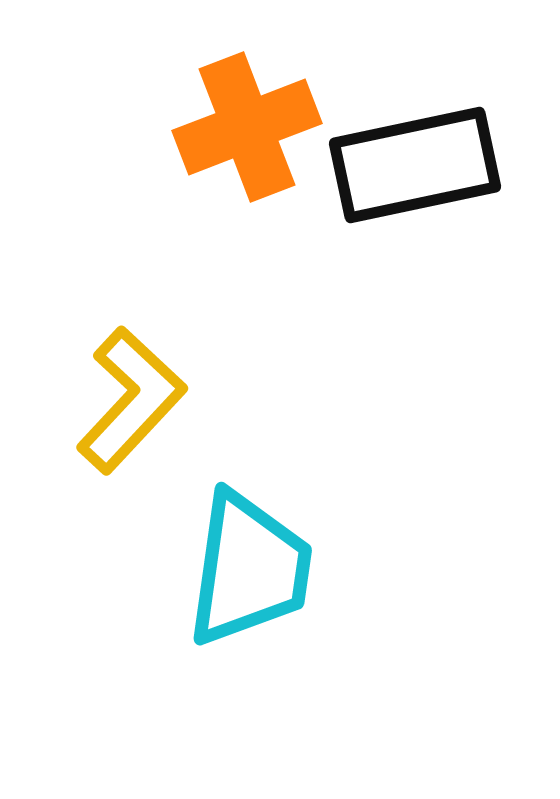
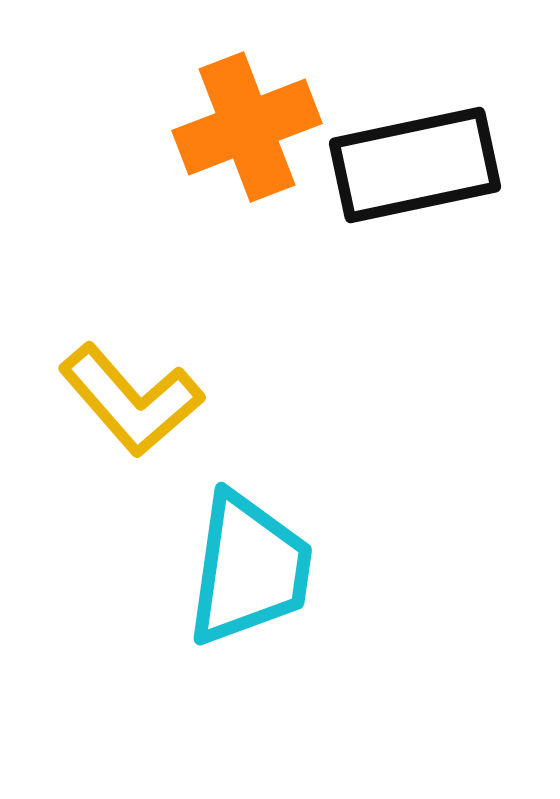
yellow L-shape: rotated 96 degrees clockwise
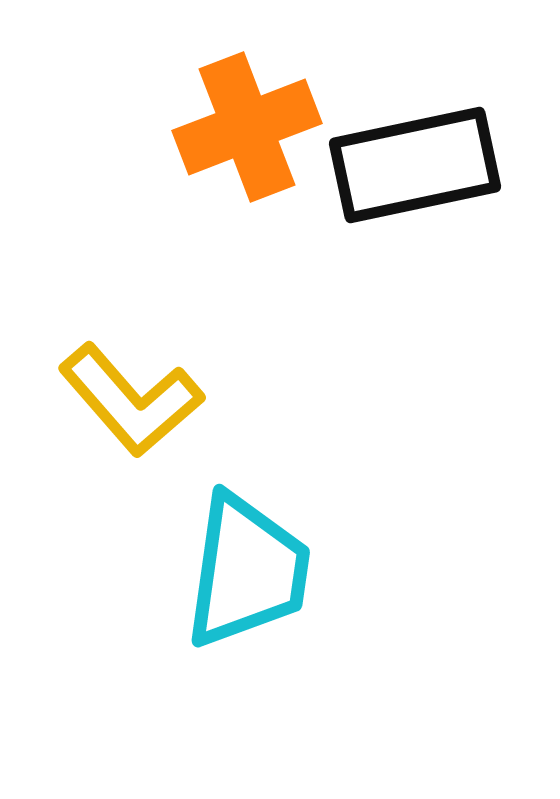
cyan trapezoid: moved 2 px left, 2 px down
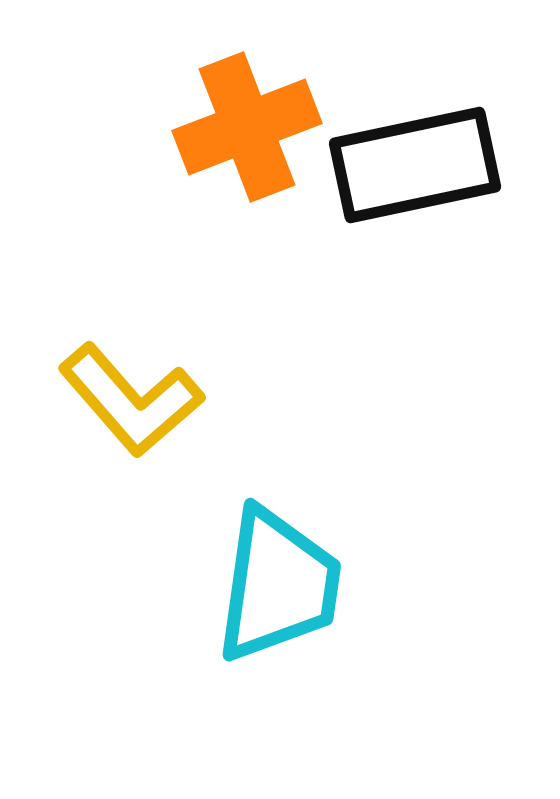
cyan trapezoid: moved 31 px right, 14 px down
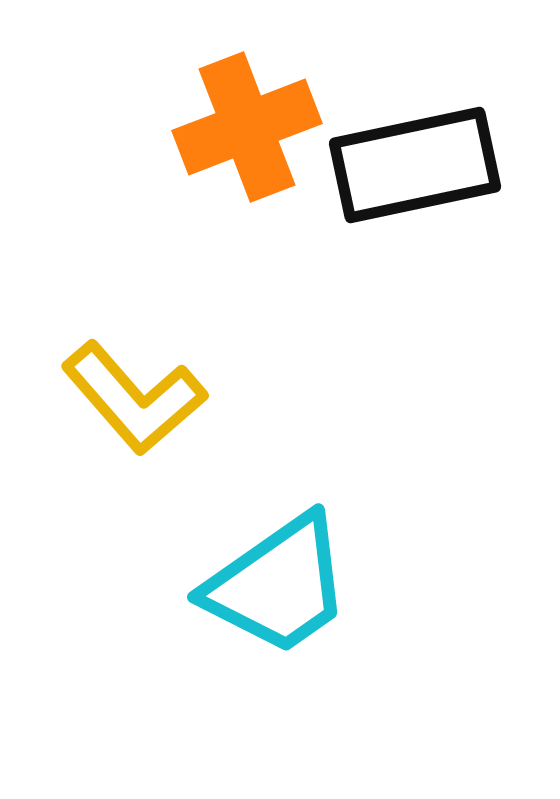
yellow L-shape: moved 3 px right, 2 px up
cyan trapezoid: rotated 47 degrees clockwise
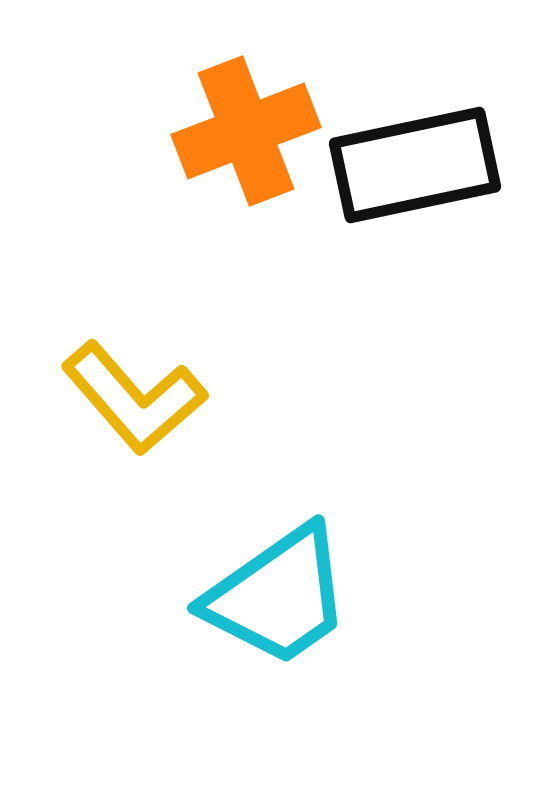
orange cross: moved 1 px left, 4 px down
cyan trapezoid: moved 11 px down
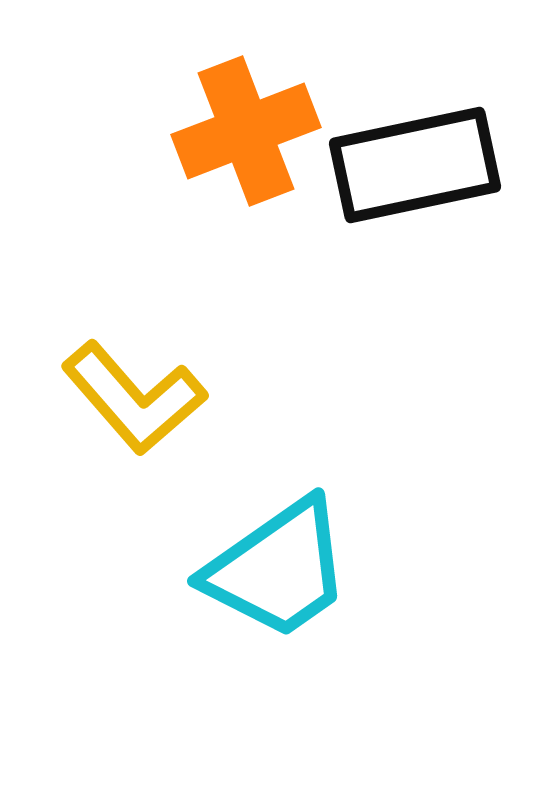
cyan trapezoid: moved 27 px up
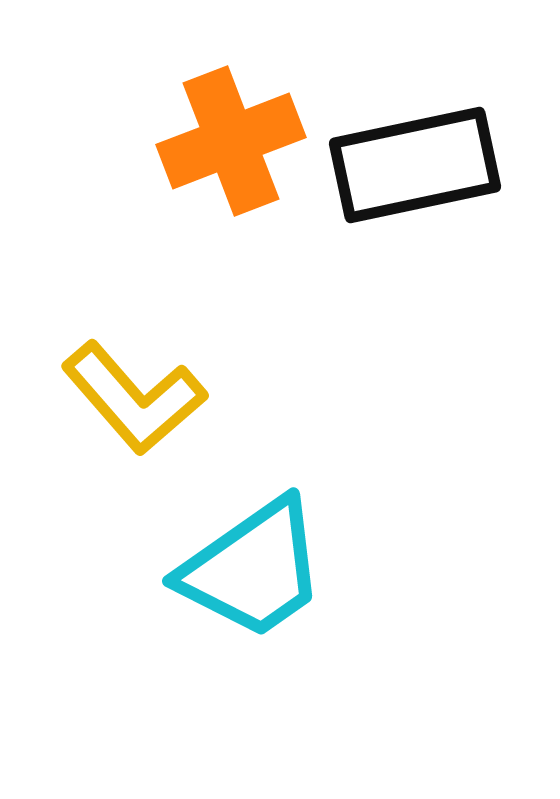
orange cross: moved 15 px left, 10 px down
cyan trapezoid: moved 25 px left
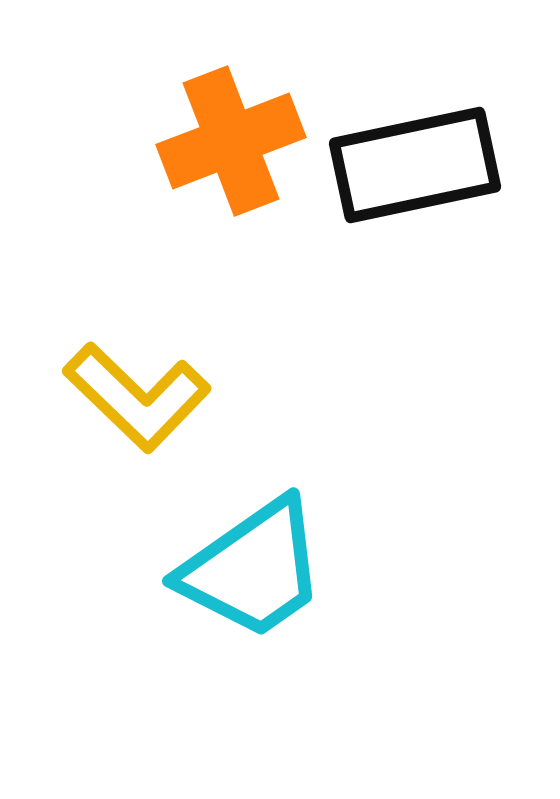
yellow L-shape: moved 3 px right, 1 px up; rotated 5 degrees counterclockwise
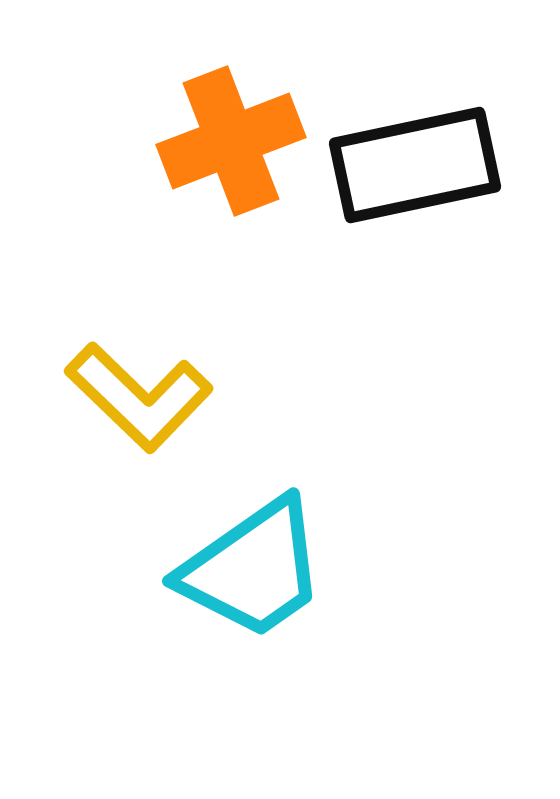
yellow L-shape: moved 2 px right
